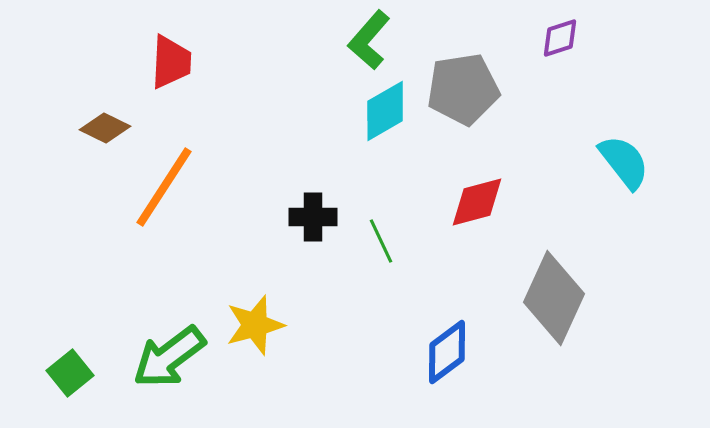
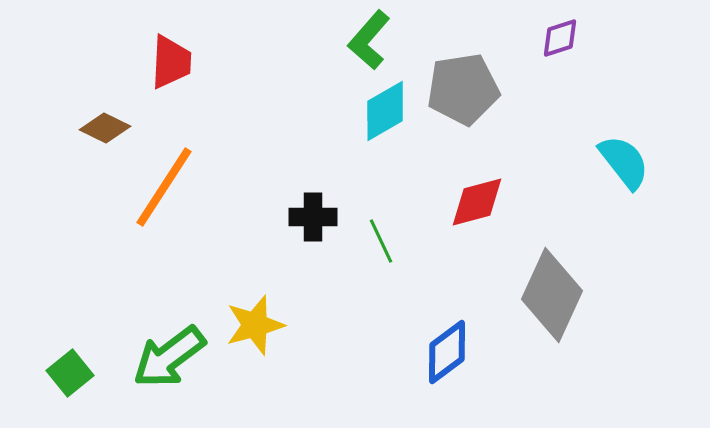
gray diamond: moved 2 px left, 3 px up
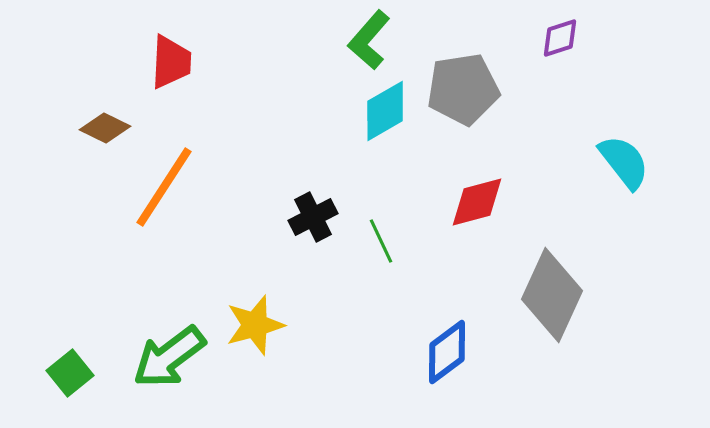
black cross: rotated 27 degrees counterclockwise
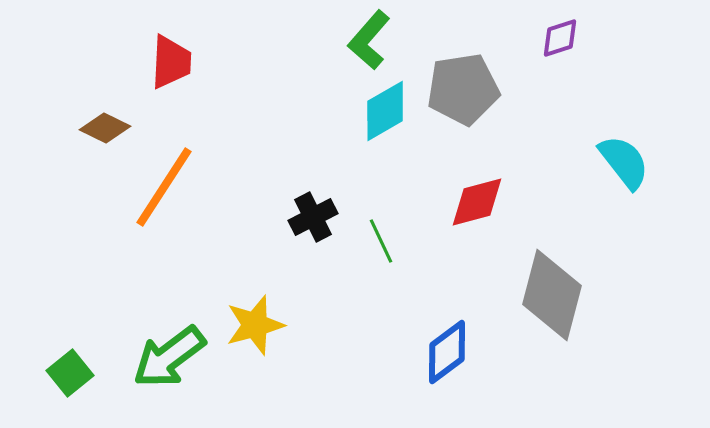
gray diamond: rotated 10 degrees counterclockwise
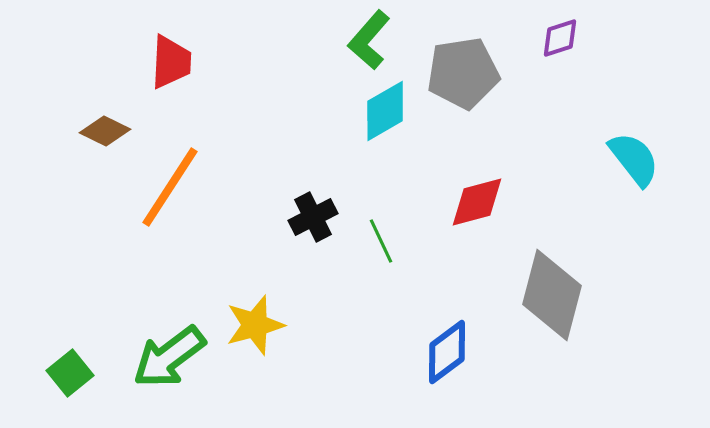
gray pentagon: moved 16 px up
brown diamond: moved 3 px down
cyan semicircle: moved 10 px right, 3 px up
orange line: moved 6 px right
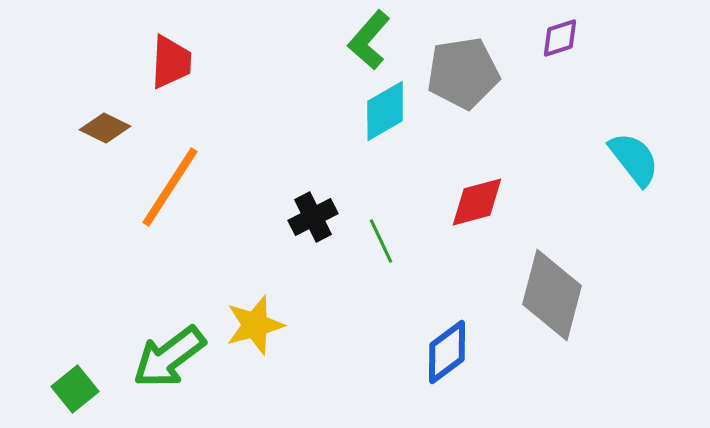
brown diamond: moved 3 px up
green square: moved 5 px right, 16 px down
